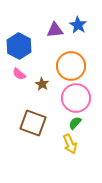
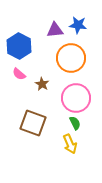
blue star: rotated 24 degrees counterclockwise
orange circle: moved 8 px up
green semicircle: rotated 112 degrees clockwise
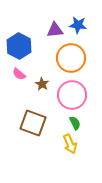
pink circle: moved 4 px left, 3 px up
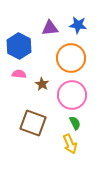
purple triangle: moved 5 px left, 2 px up
pink semicircle: rotated 144 degrees clockwise
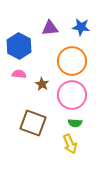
blue star: moved 3 px right, 2 px down
orange circle: moved 1 px right, 3 px down
green semicircle: rotated 120 degrees clockwise
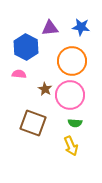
blue hexagon: moved 7 px right, 1 px down
brown star: moved 3 px right, 5 px down
pink circle: moved 2 px left
yellow arrow: moved 1 px right, 2 px down
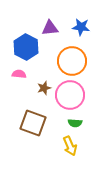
brown star: moved 1 px left, 1 px up; rotated 24 degrees clockwise
yellow arrow: moved 1 px left
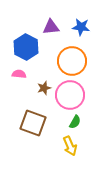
purple triangle: moved 1 px right, 1 px up
green semicircle: moved 1 px up; rotated 64 degrees counterclockwise
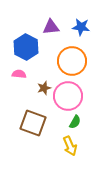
pink circle: moved 2 px left, 1 px down
